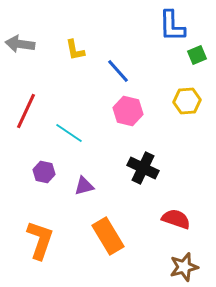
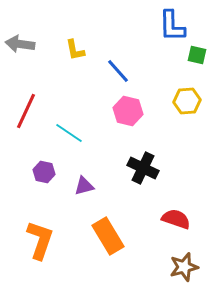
green square: rotated 36 degrees clockwise
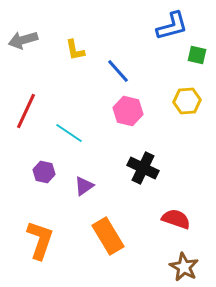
blue L-shape: rotated 104 degrees counterclockwise
gray arrow: moved 3 px right, 4 px up; rotated 24 degrees counterclockwise
purple triangle: rotated 20 degrees counterclockwise
brown star: rotated 28 degrees counterclockwise
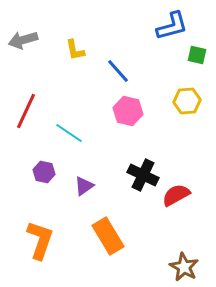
black cross: moved 7 px down
red semicircle: moved 24 px up; rotated 48 degrees counterclockwise
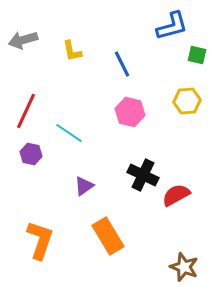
yellow L-shape: moved 3 px left, 1 px down
blue line: moved 4 px right, 7 px up; rotated 16 degrees clockwise
pink hexagon: moved 2 px right, 1 px down
purple hexagon: moved 13 px left, 18 px up
brown star: rotated 8 degrees counterclockwise
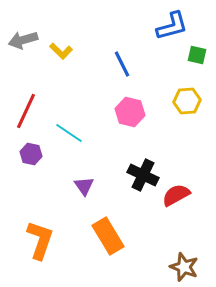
yellow L-shape: moved 11 px left; rotated 35 degrees counterclockwise
purple triangle: rotated 30 degrees counterclockwise
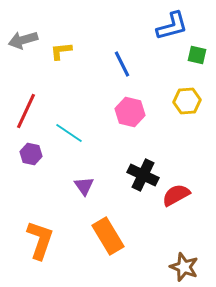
yellow L-shape: rotated 130 degrees clockwise
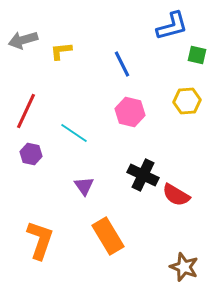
cyan line: moved 5 px right
red semicircle: rotated 120 degrees counterclockwise
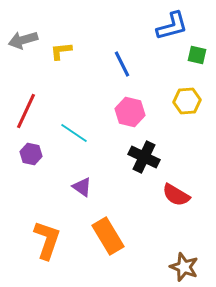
black cross: moved 1 px right, 18 px up
purple triangle: moved 2 px left, 1 px down; rotated 20 degrees counterclockwise
orange L-shape: moved 7 px right
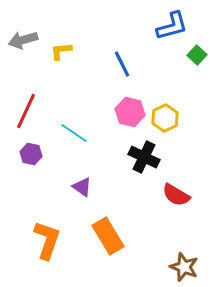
green square: rotated 30 degrees clockwise
yellow hexagon: moved 22 px left, 17 px down; rotated 20 degrees counterclockwise
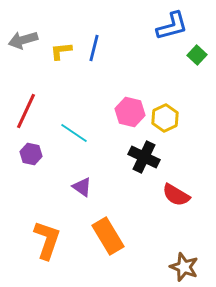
blue line: moved 28 px left, 16 px up; rotated 40 degrees clockwise
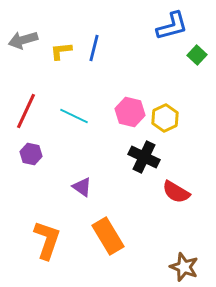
cyan line: moved 17 px up; rotated 8 degrees counterclockwise
red semicircle: moved 3 px up
